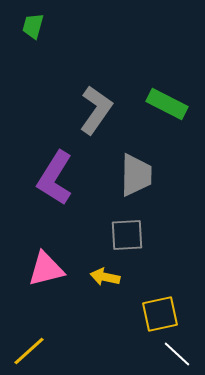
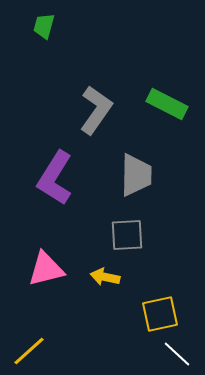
green trapezoid: moved 11 px right
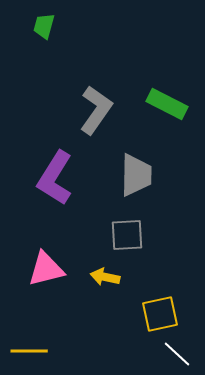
yellow line: rotated 42 degrees clockwise
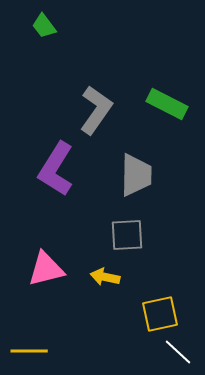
green trapezoid: rotated 52 degrees counterclockwise
purple L-shape: moved 1 px right, 9 px up
white line: moved 1 px right, 2 px up
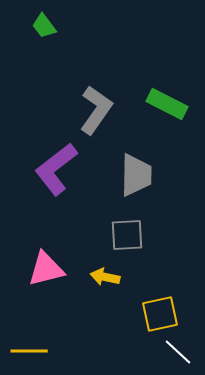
purple L-shape: rotated 20 degrees clockwise
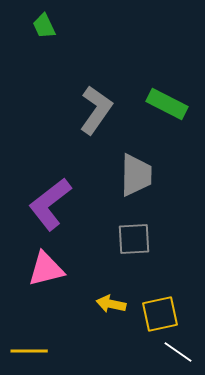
green trapezoid: rotated 12 degrees clockwise
purple L-shape: moved 6 px left, 35 px down
gray square: moved 7 px right, 4 px down
yellow arrow: moved 6 px right, 27 px down
white line: rotated 8 degrees counterclockwise
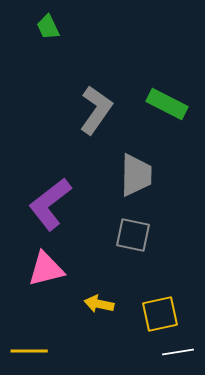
green trapezoid: moved 4 px right, 1 px down
gray square: moved 1 px left, 4 px up; rotated 15 degrees clockwise
yellow arrow: moved 12 px left
white line: rotated 44 degrees counterclockwise
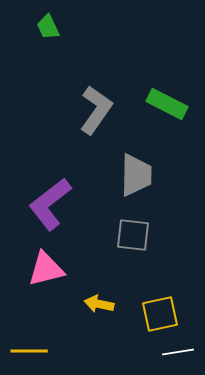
gray square: rotated 6 degrees counterclockwise
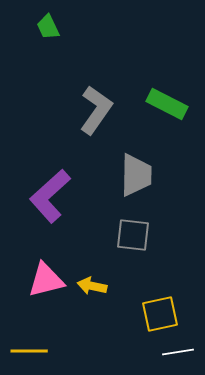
purple L-shape: moved 8 px up; rotated 4 degrees counterclockwise
pink triangle: moved 11 px down
yellow arrow: moved 7 px left, 18 px up
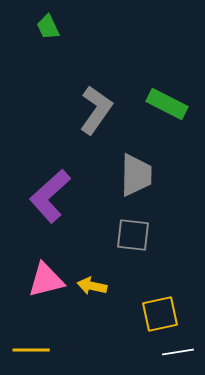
yellow line: moved 2 px right, 1 px up
